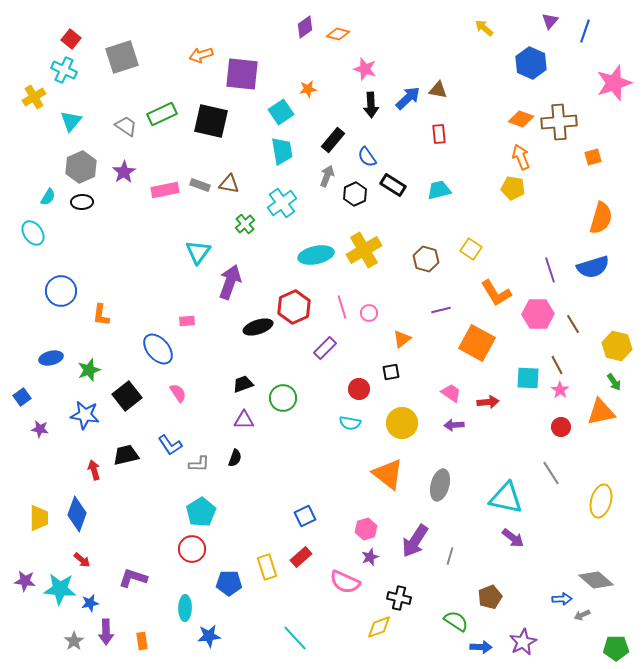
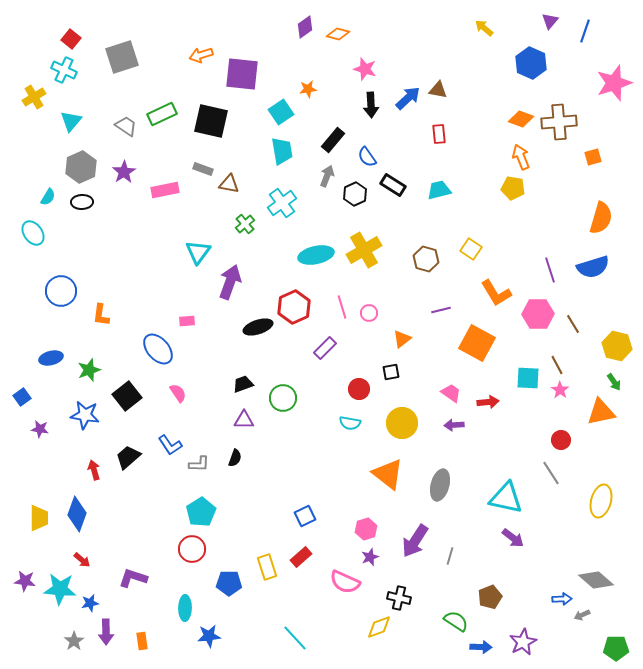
gray rectangle at (200, 185): moved 3 px right, 16 px up
red circle at (561, 427): moved 13 px down
black trapezoid at (126, 455): moved 2 px right, 2 px down; rotated 28 degrees counterclockwise
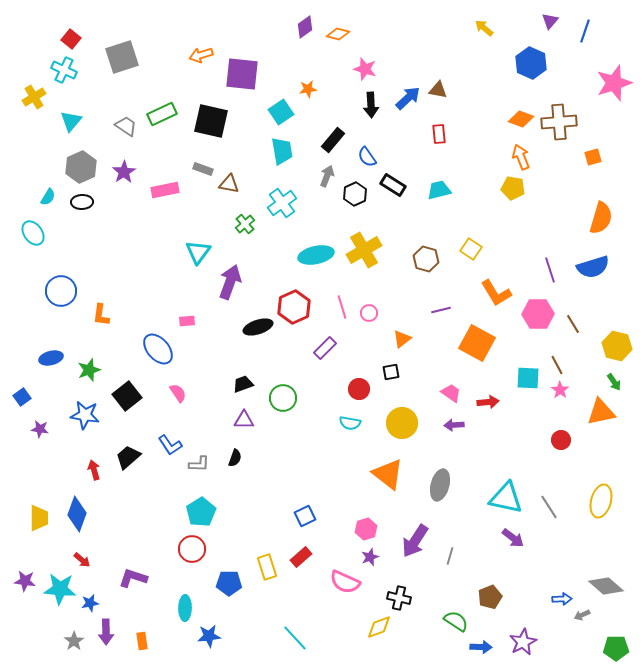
gray line at (551, 473): moved 2 px left, 34 px down
gray diamond at (596, 580): moved 10 px right, 6 px down
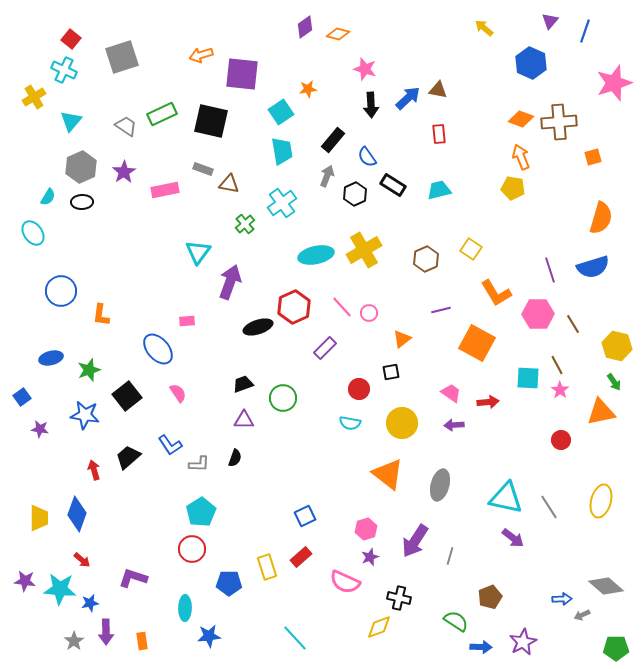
brown hexagon at (426, 259): rotated 20 degrees clockwise
pink line at (342, 307): rotated 25 degrees counterclockwise
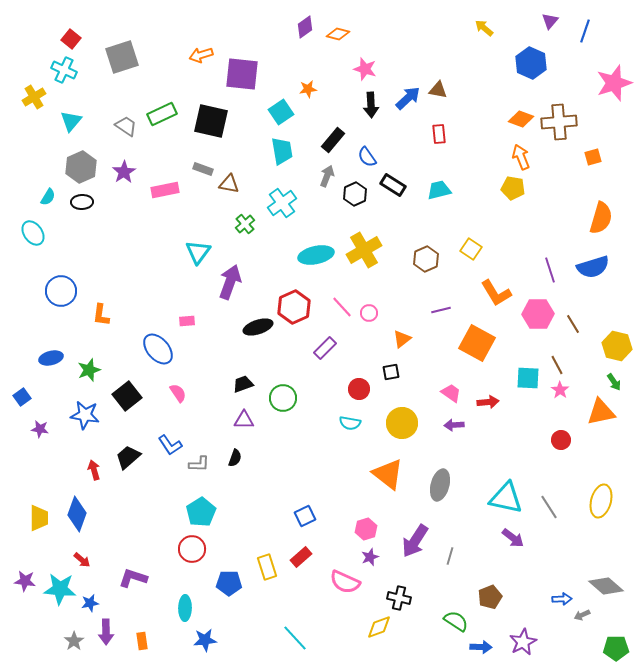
blue star at (209, 636): moved 4 px left, 4 px down
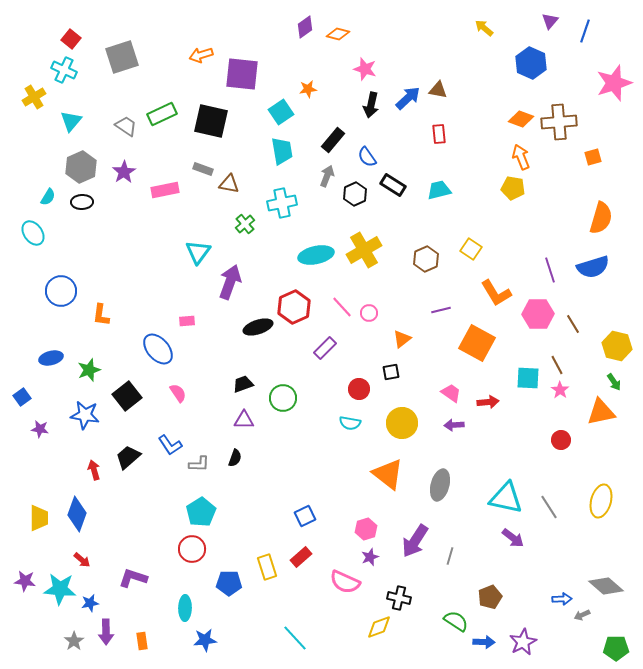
black arrow at (371, 105): rotated 15 degrees clockwise
cyan cross at (282, 203): rotated 24 degrees clockwise
blue arrow at (481, 647): moved 3 px right, 5 px up
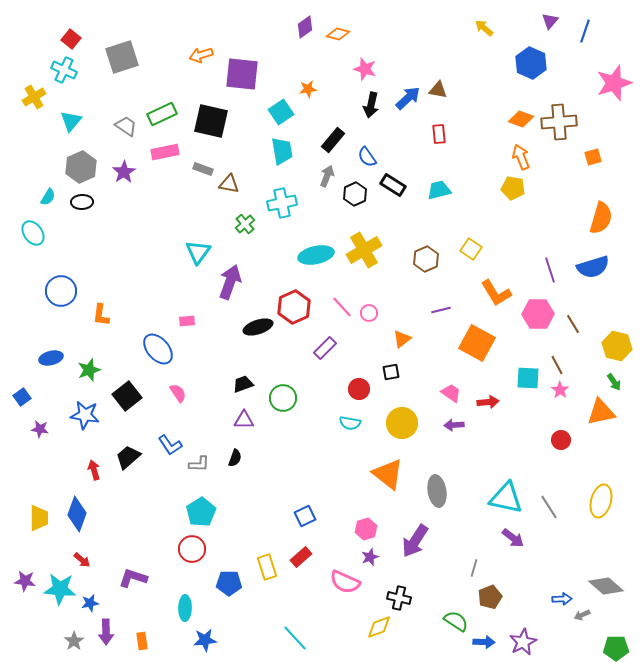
pink rectangle at (165, 190): moved 38 px up
gray ellipse at (440, 485): moved 3 px left, 6 px down; rotated 24 degrees counterclockwise
gray line at (450, 556): moved 24 px right, 12 px down
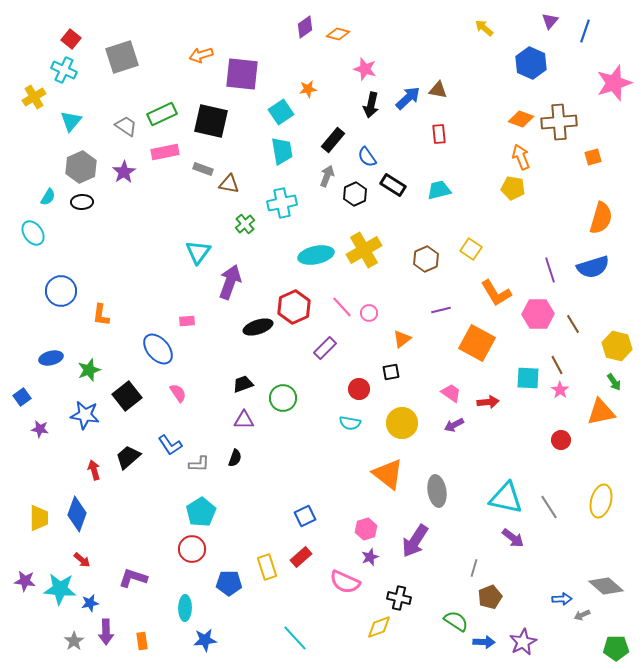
purple arrow at (454, 425): rotated 24 degrees counterclockwise
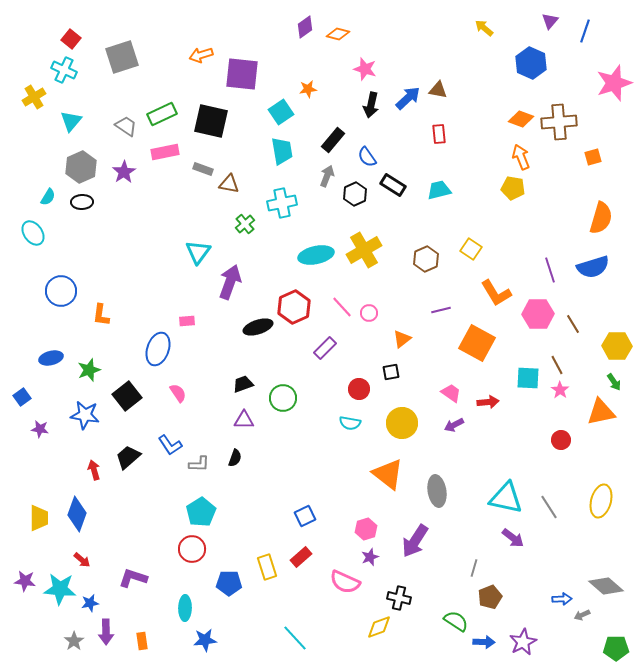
yellow hexagon at (617, 346): rotated 12 degrees counterclockwise
blue ellipse at (158, 349): rotated 60 degrees clockwise
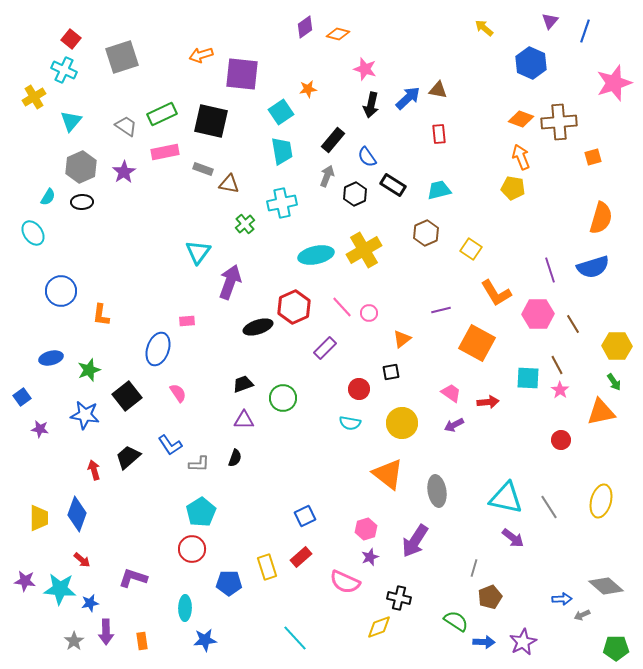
brown hexagon at (426, 259): moved 26 px up
